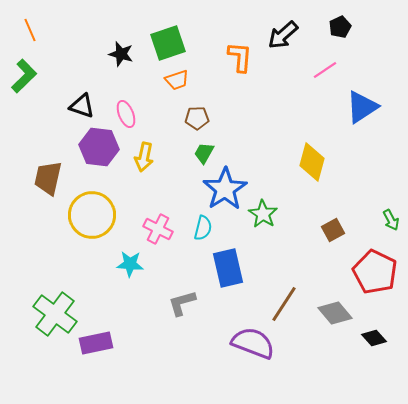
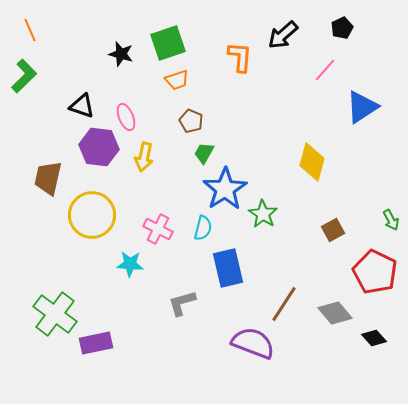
black pentagon: moved 2 px right, 1 px down
pink line: rotated 15 degrees counterclockwise
pink ellipse: moved 3 px down
brown pentagon: moved 6 px left, 3 px down; rotated 25 degrees clockwise
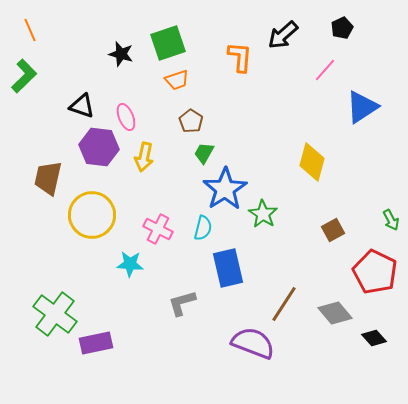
brown pentagon: rotated 10 degrees clockwise
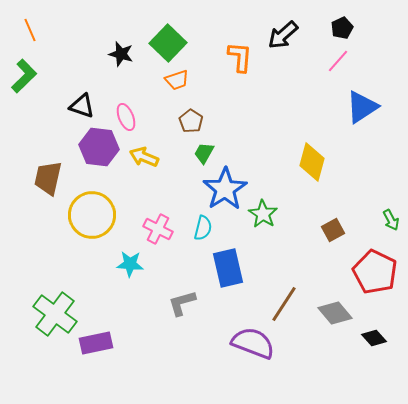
green square: rotated 27 degrees counterclockwise
pink line: moved 13 px right, 9 px up
yellow arrow: rotated 100 degrees clockwise
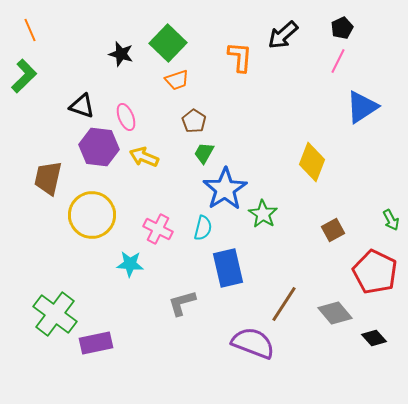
pink line: rotated 15 degrees counterclockwise
brown pentagon: moved 3 px right
yellow diamond: rotated 6 degrees clockwise
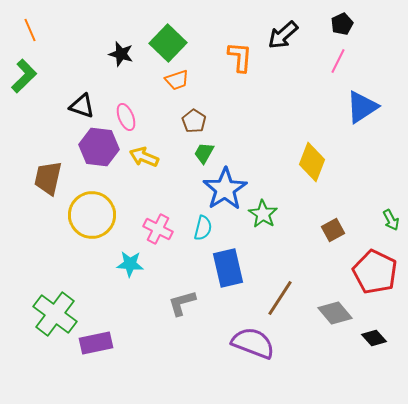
black pentagon: moved 4 px up
brown line: moved 4 px left, 6 px up
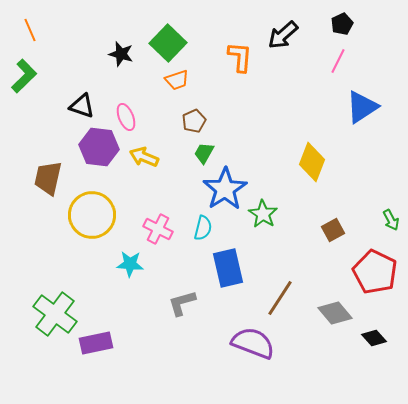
brown pentagon: rotated 15 degrees clockwise
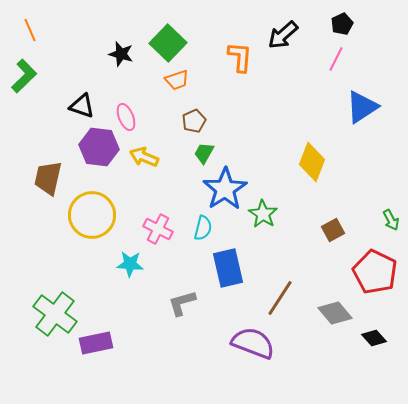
pink line: moved 2 px left, 2 px up
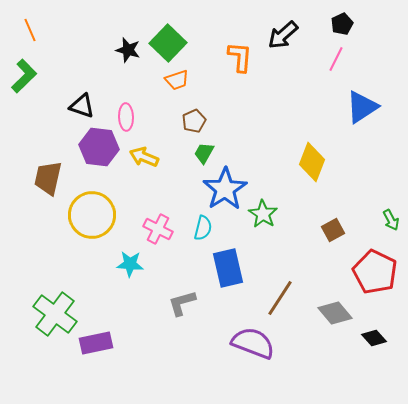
black star: moved 7 px right, 4 px up
pink ellipse: rotated 20 degrees clockwise
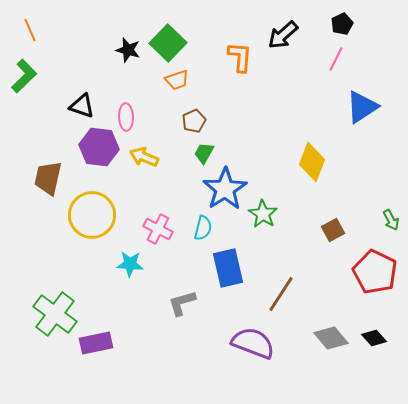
brown line: moved 1 px right, 4 px up
gray diamond: moved 4 px left, 25 px down
